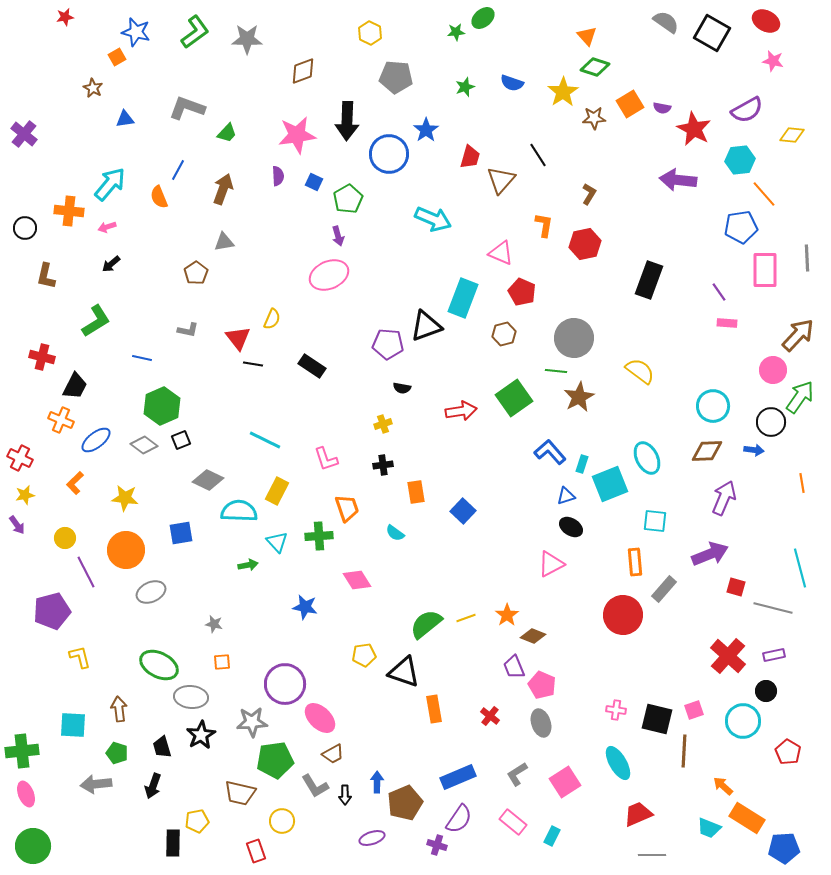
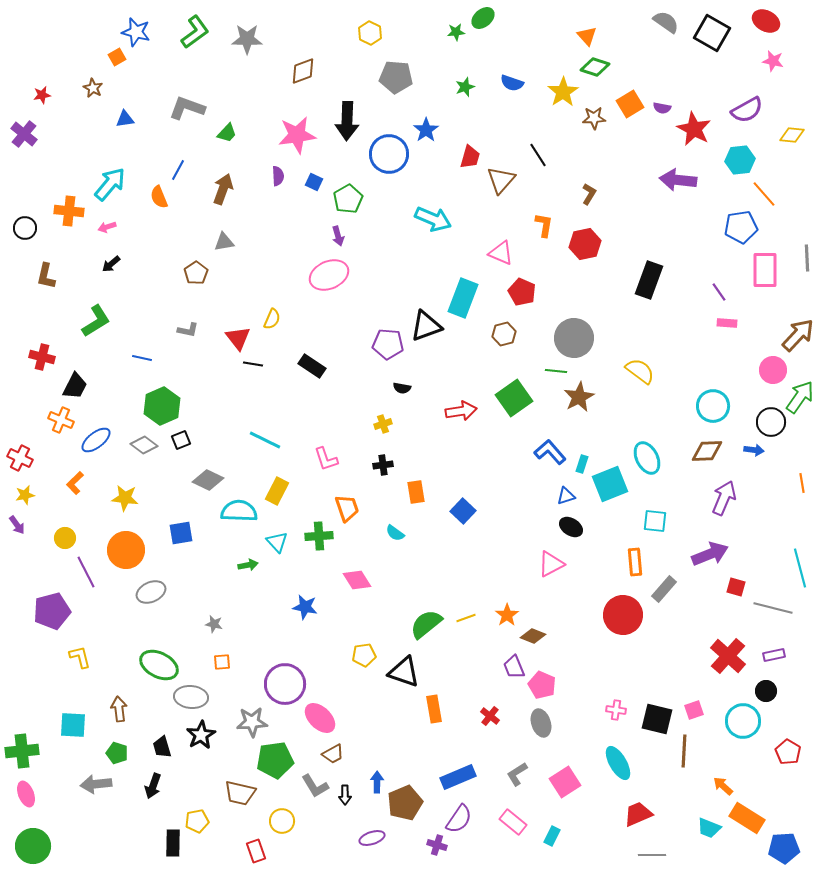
red star at (65, 17): moved 23 px left, 78 px down
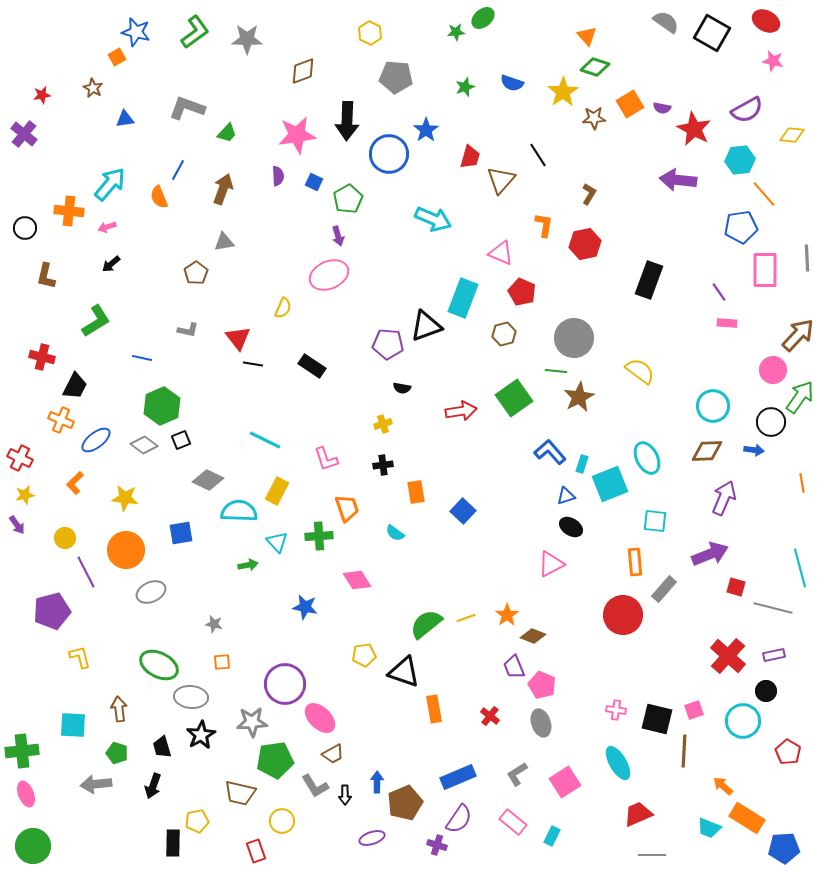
yellow semicircle at (272, 319): moved 11 px right, 11 px up
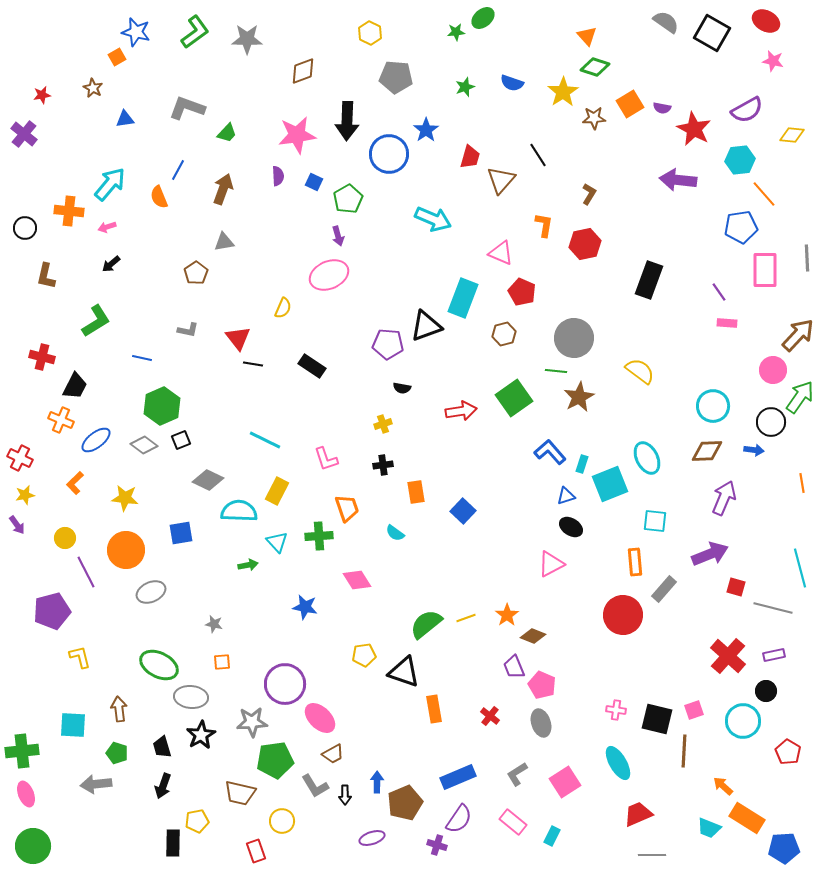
black arrow at (153, 786): moved 10 px right
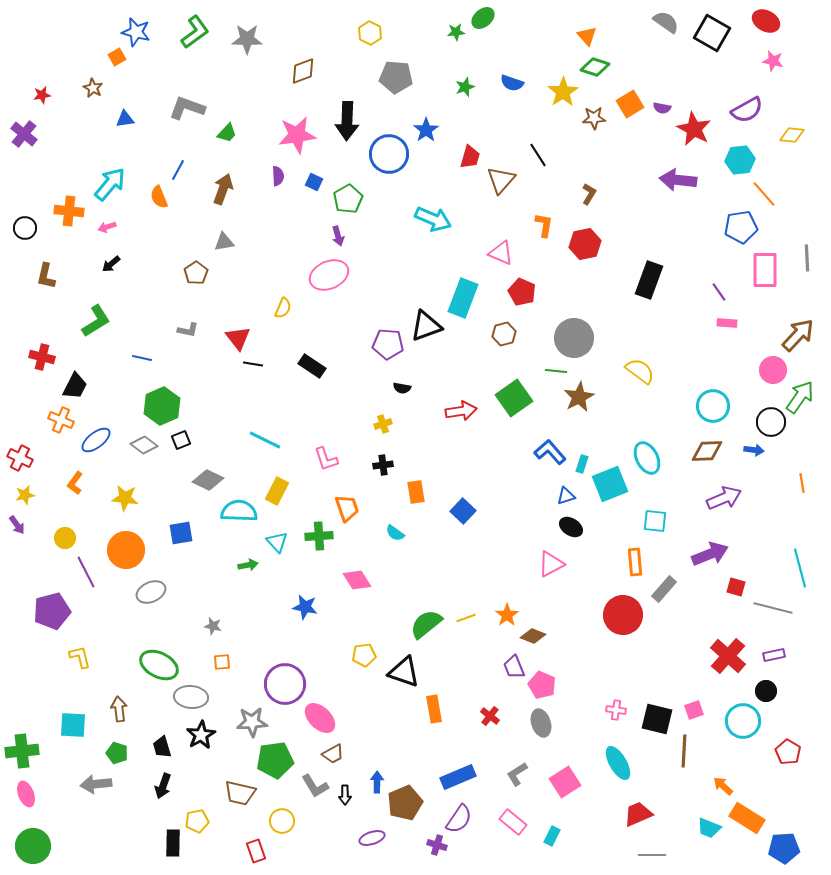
orange L-shape at (75, 483): rotated 10 degrees counterclockwise
purple arrow at (724, 498): rotated 44 degrees clockwise
gray star at (214, 624): moved 1 px left, 2 px down
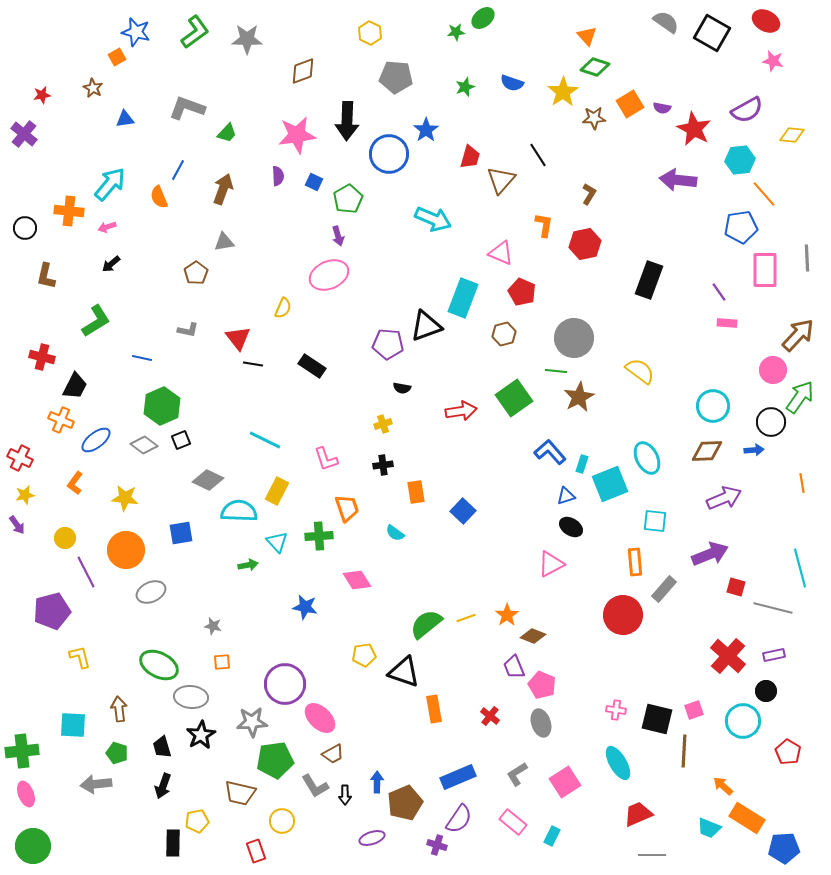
blue arrow at (754, 450): rotated 12 degrees counterclockwise
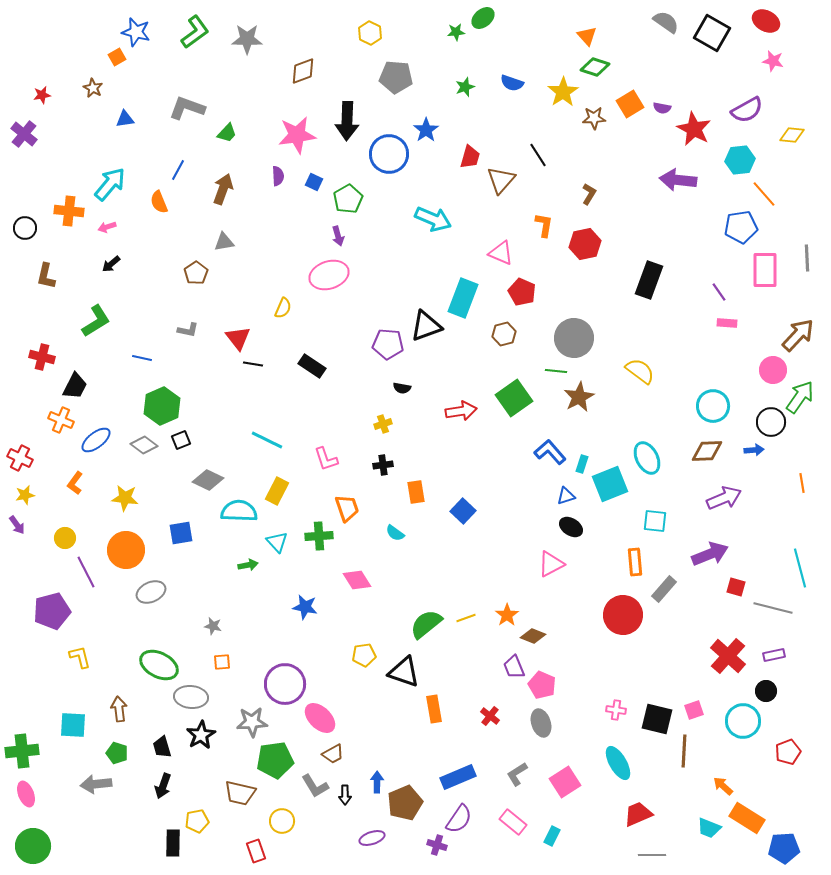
orange semicircle at (159, 197): moved 5 px down
pink ellipse at (329, 275): rotated 6 degrees clockwise
cyan line at (265, 440): moved 2 px right
red pentagon at (788, 752): rotated 20 degrees clockwise
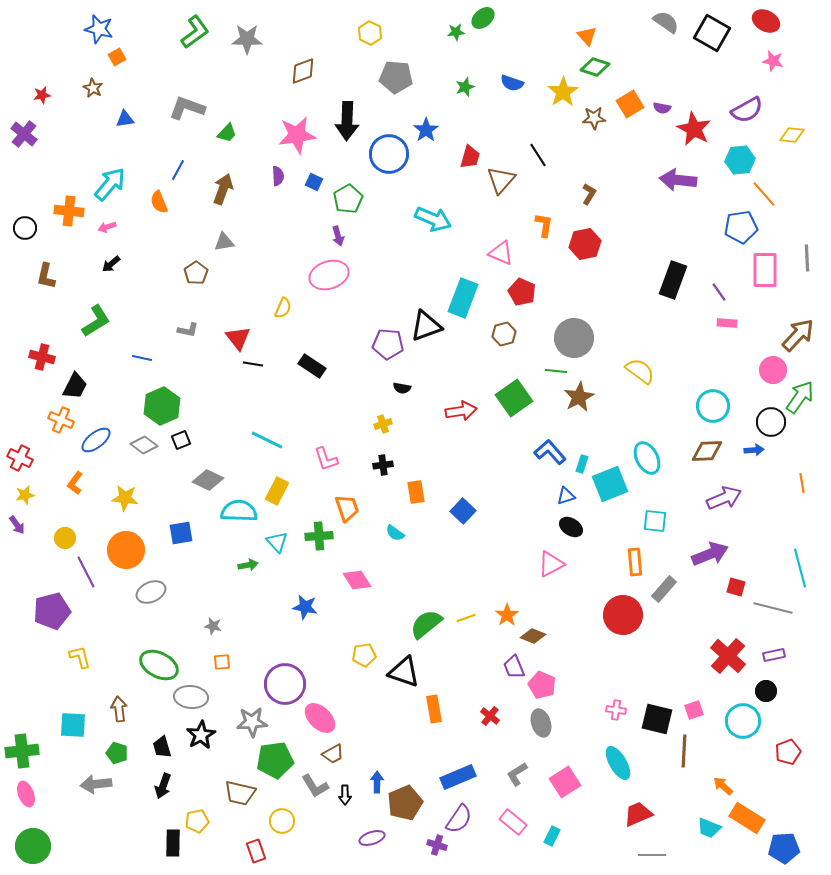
blue star at (136, 32): moved 37 px left, 3 px up
black rectangle at (649, 280): moved 24 px right
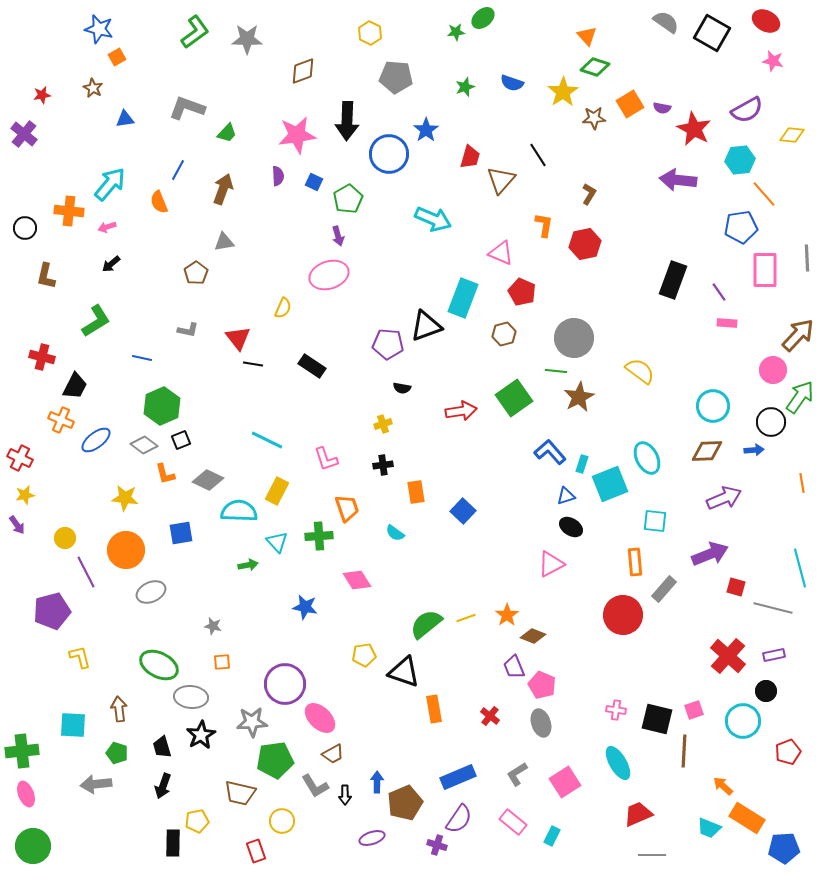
orange L-shape at (75, 483): moved 90 px right, 9 px up; rotated 50 degrees counterclockwise
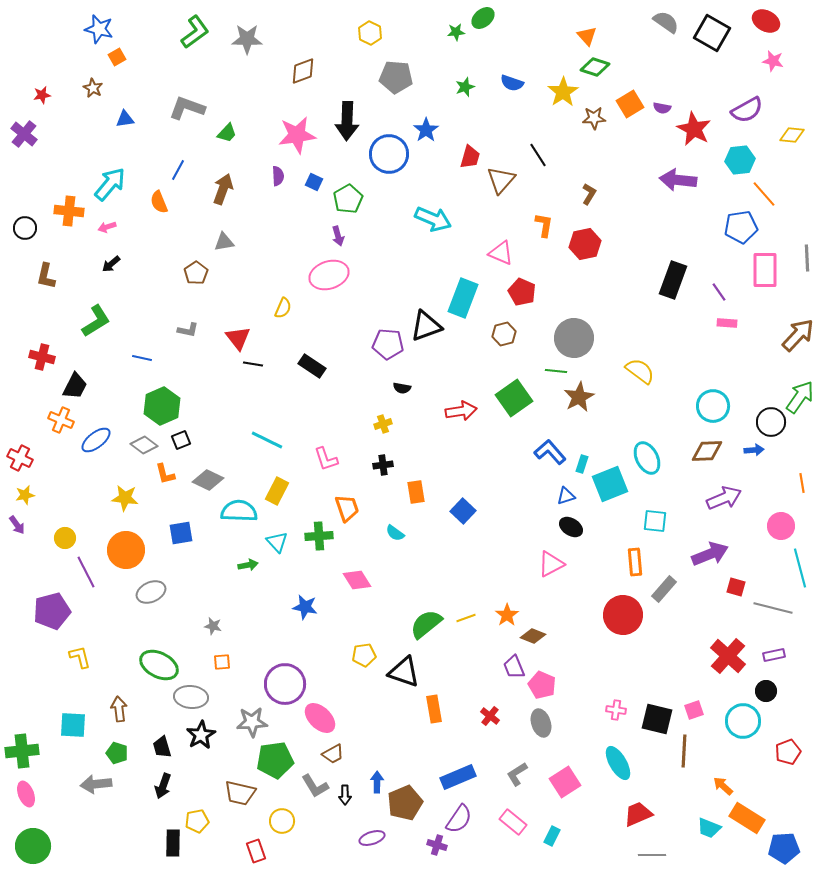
pink circle at (773, 370): moved 8 px right, 156 px down
